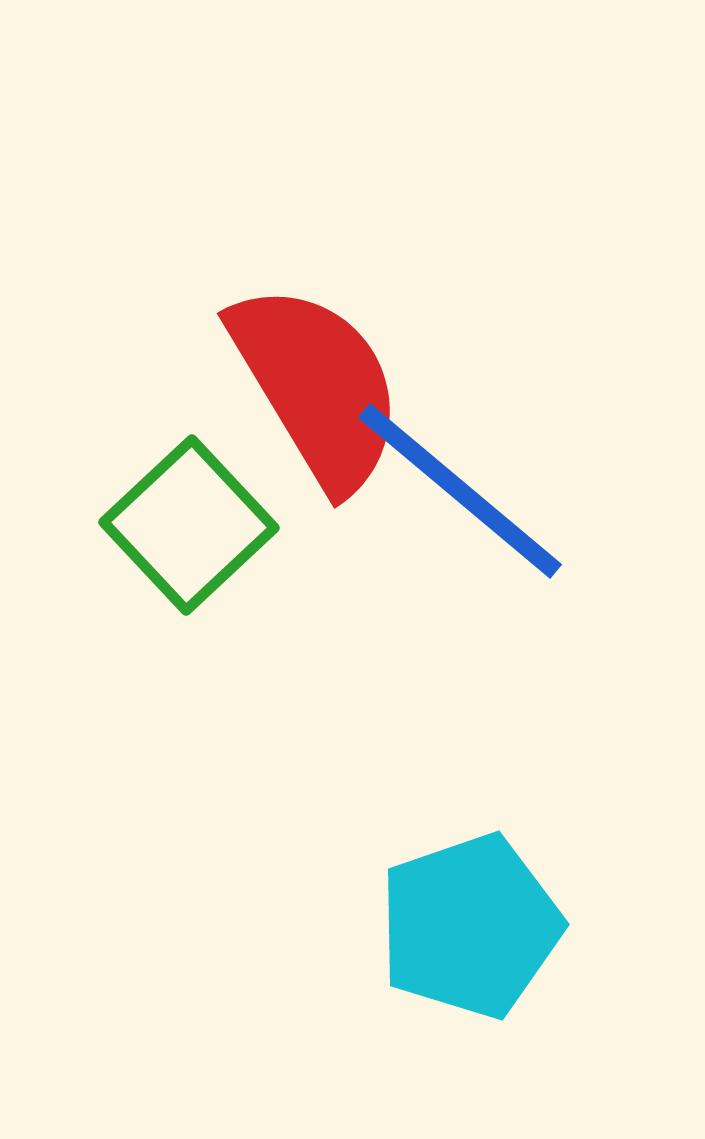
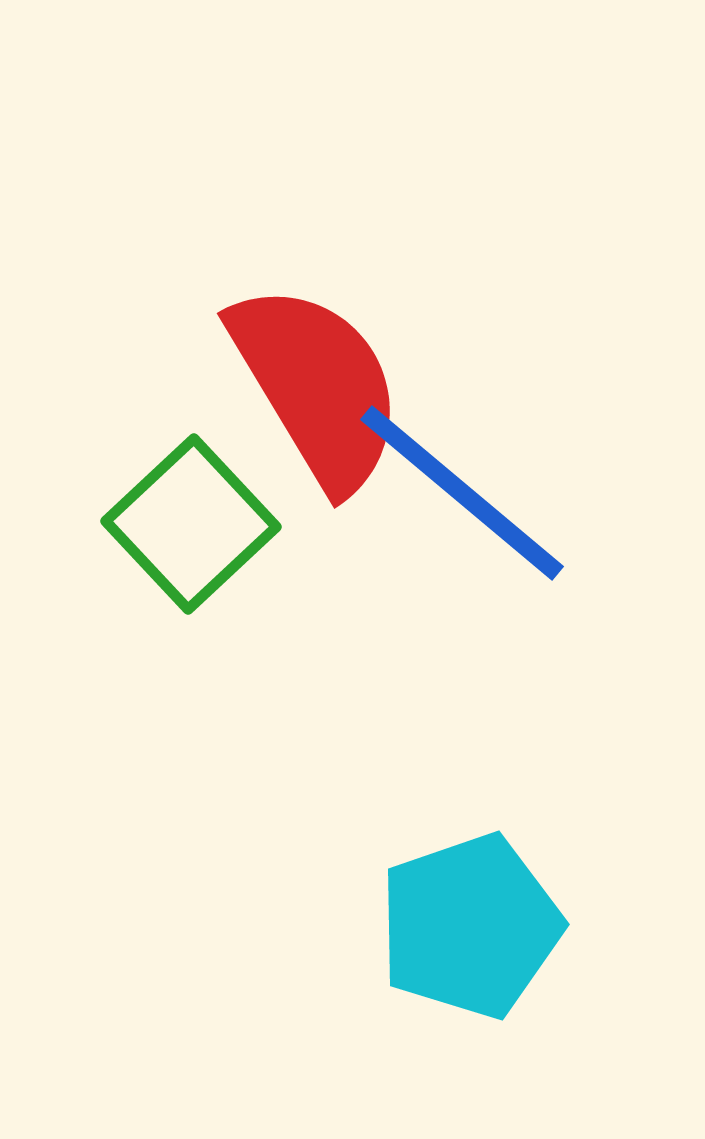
blue line: moved 2 px right, 2 px down
green square: moved 2 px right, 1 px up
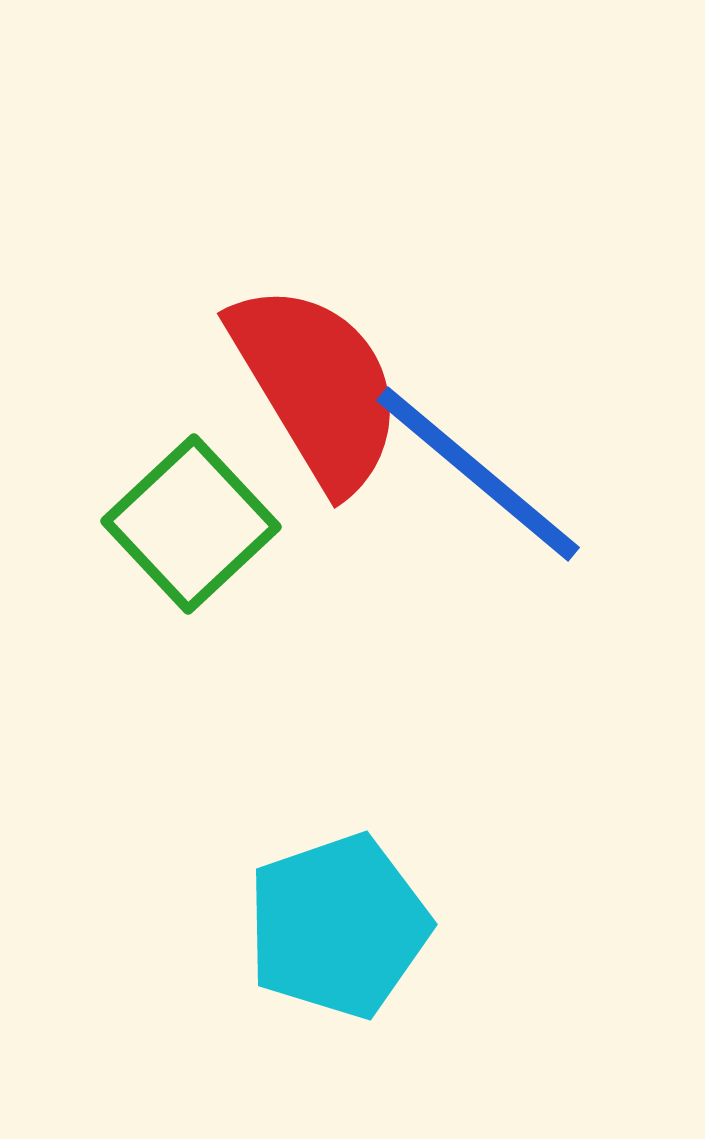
blue line: moved 16 px right, 19 px up
cyan pentagon: moved 132 px left
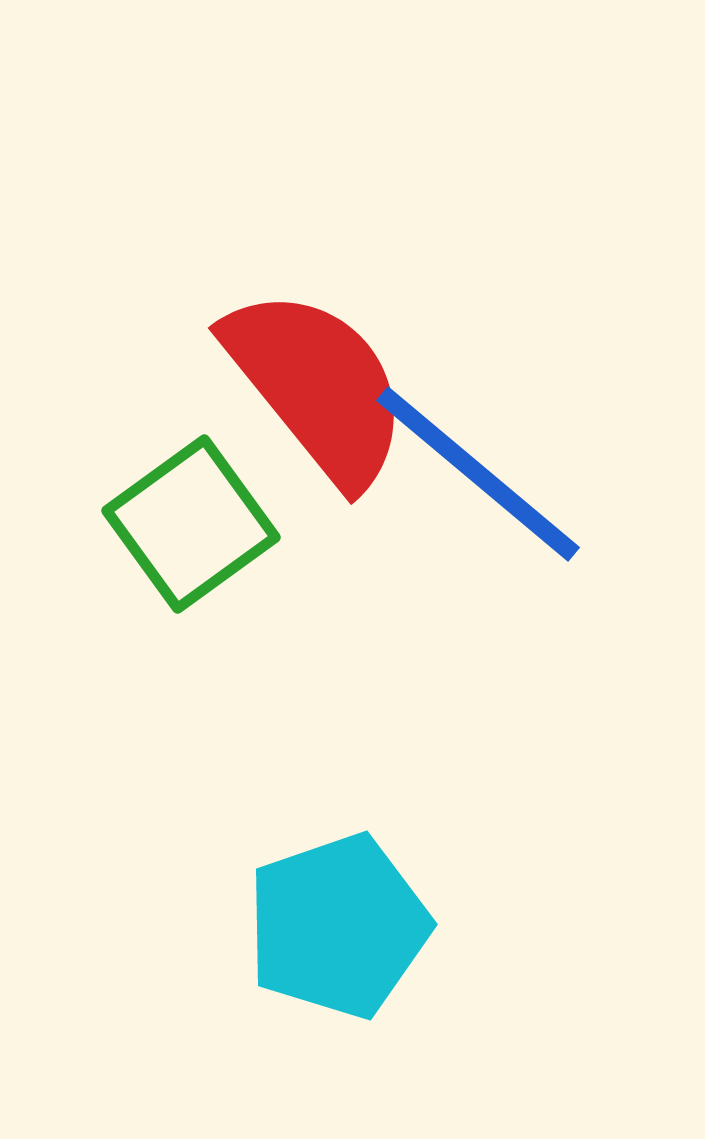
red semicircle: rotated 8 degrees counterclockwise
green square: rotated 7 degrees clockwise
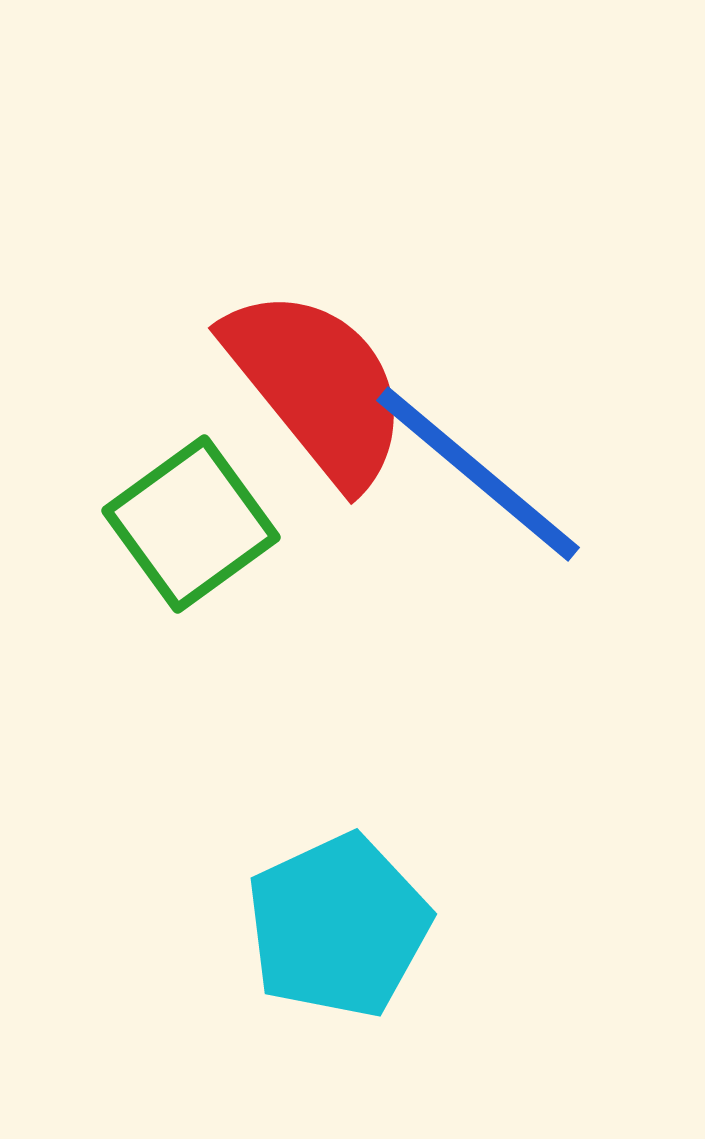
cyan pentagon: rotated 6 degrees counterclockwise
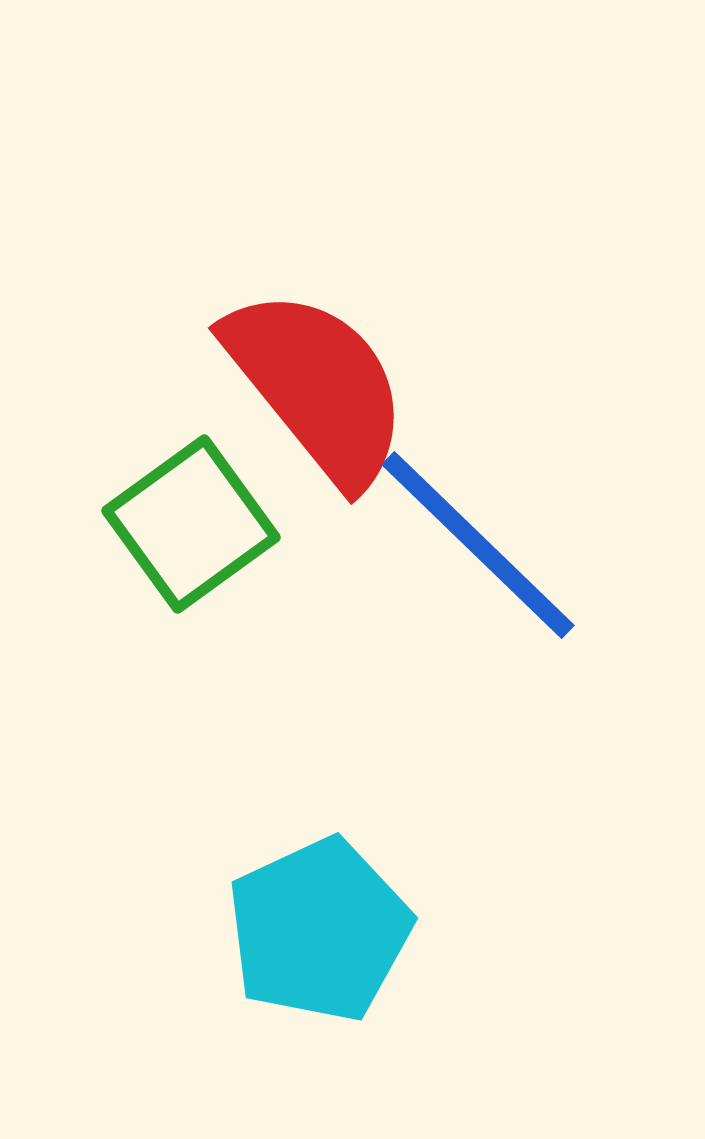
blue line: moved 71 px down; rotated 4 degrees clockwise
cyan pentagon: moved 19 px left, 4 px down
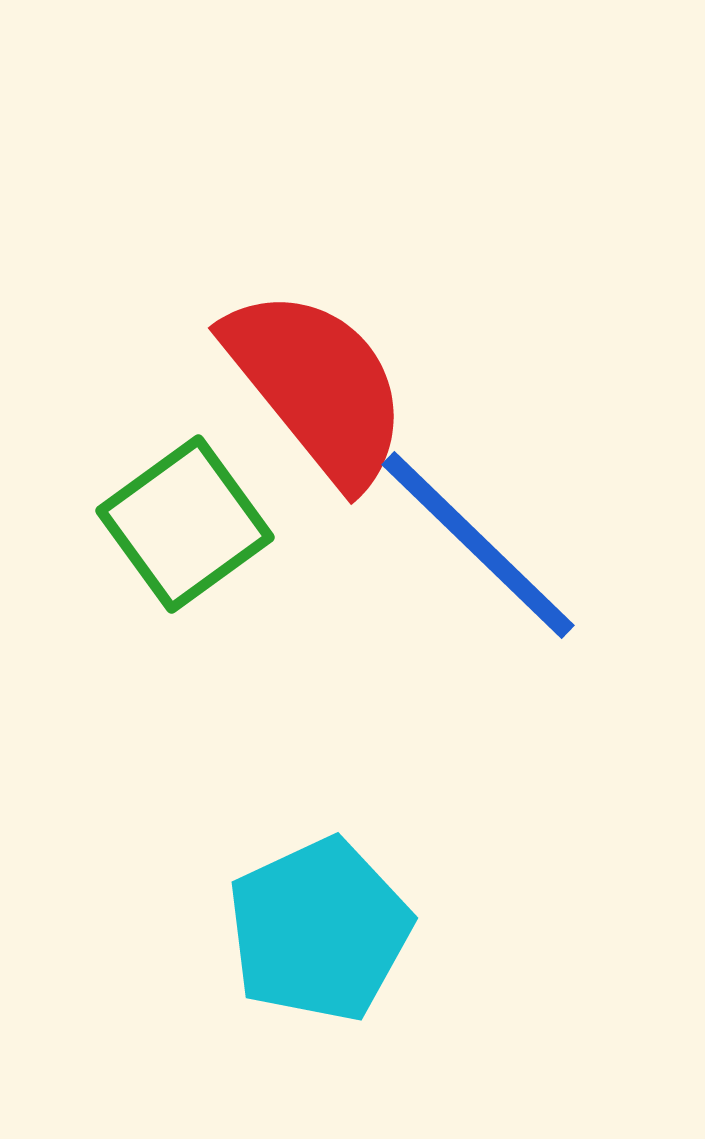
green square: moved 6 px left
